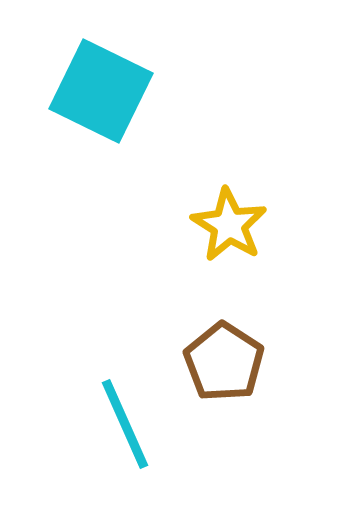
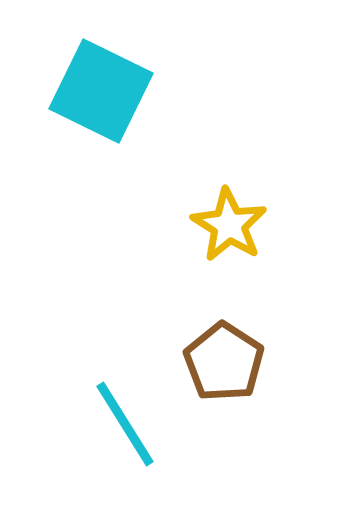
cyan line: rotated 8 degrees counterclockwise
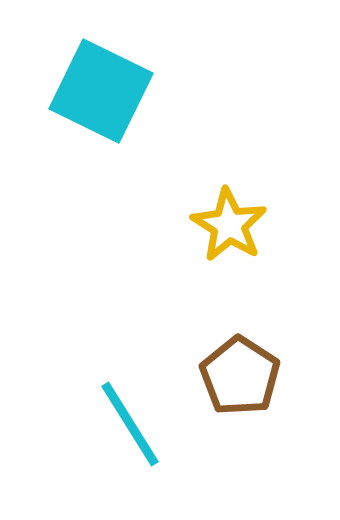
brown pentagon: moved 16 px right, 14 px down
cyan line: moved 5 px right
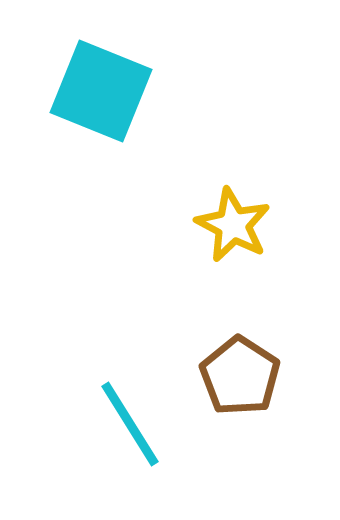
cyan square: rotated 4 degrees counterclockwise
yellow star: moved 4 px right; rotated 4 degrees counterclockwise
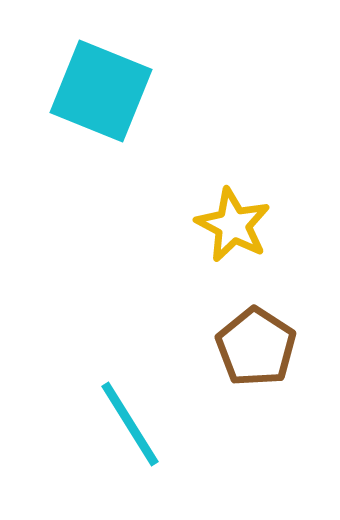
brown pentagon: moved 16 px right, 29 px up
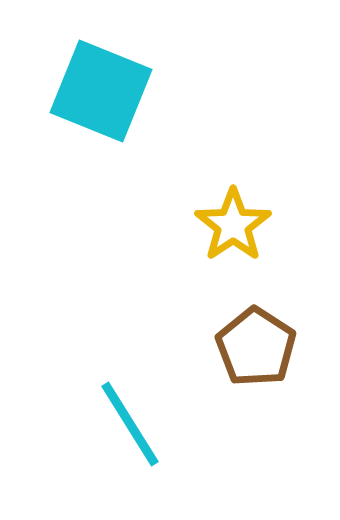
yellow star: rotated 10 degrees clockwise
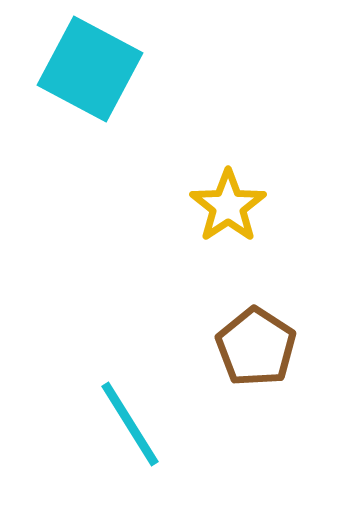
cyan square: moved 11 px left, 22 px up; rotated 6 degrees clockwise
yellow star: moved 5 px left, 19 px up
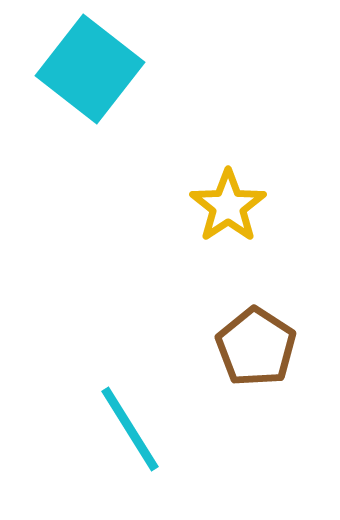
cyan square: rotated 10 degrees clockwise
cyan line: moved 5 px down
